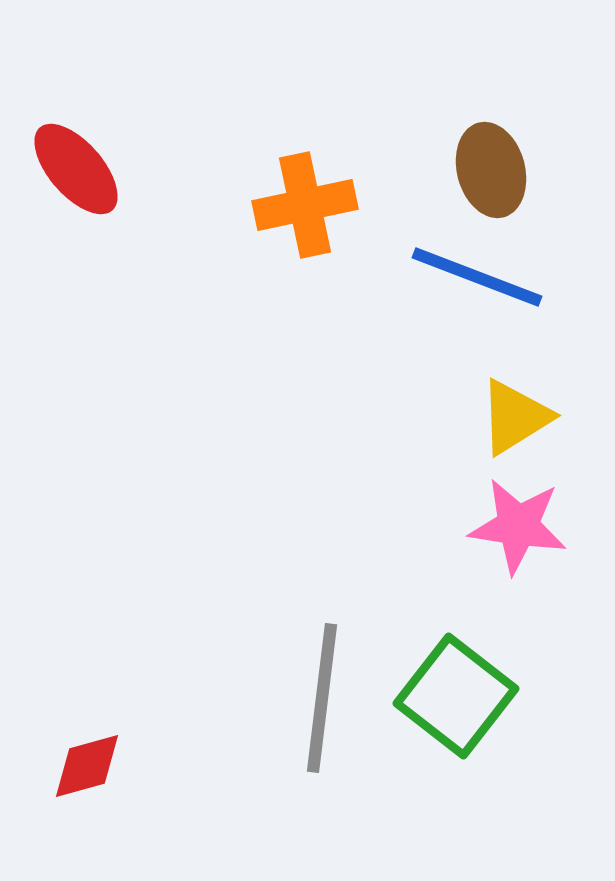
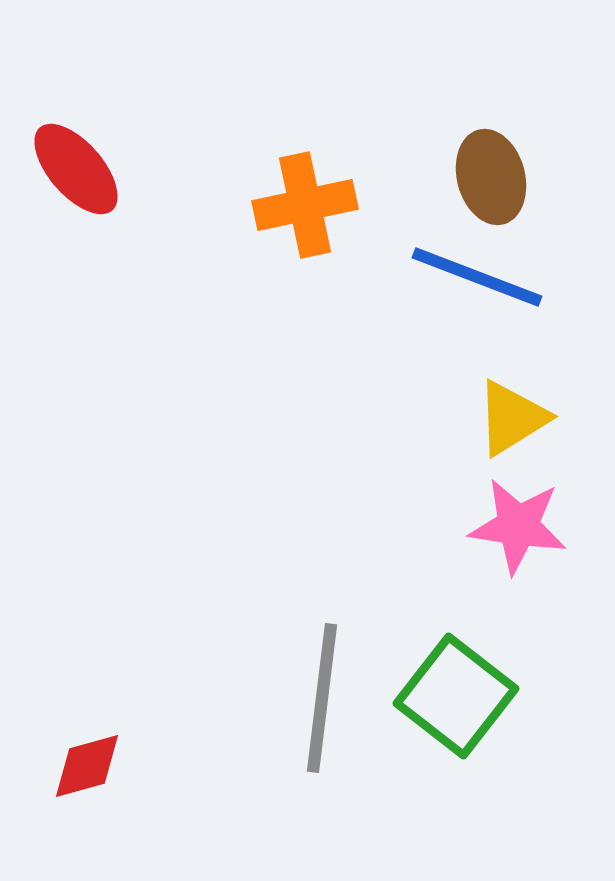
brown ellipse: moved 7 px down
yellow triangle: moved 3 px left, 1 px down
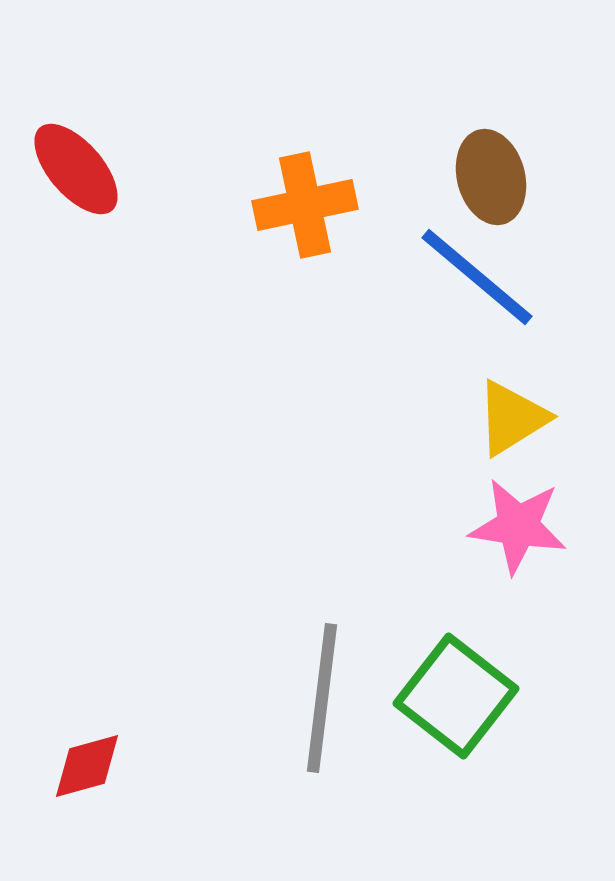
blue line: rotated 19 degrees clockwise
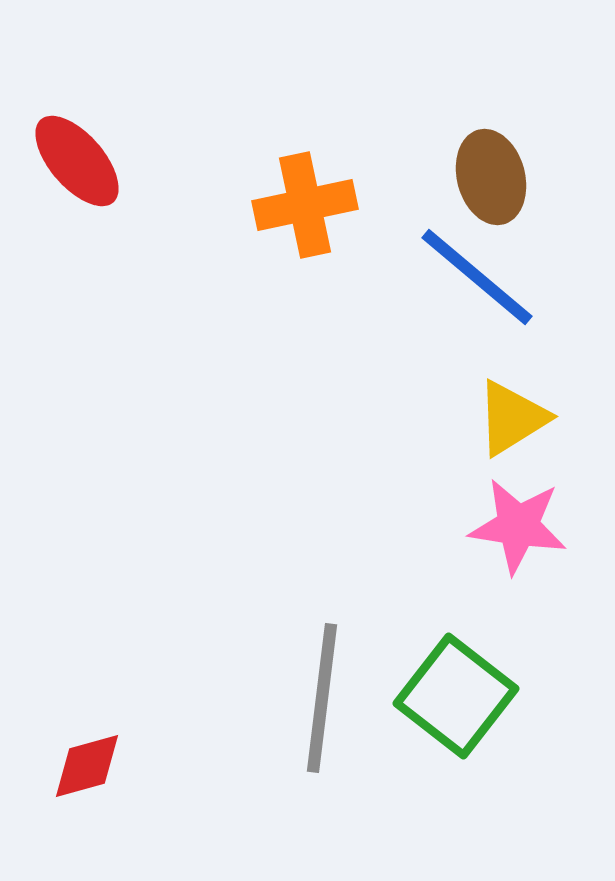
red ellipse: moved 1 px right, 8 px up
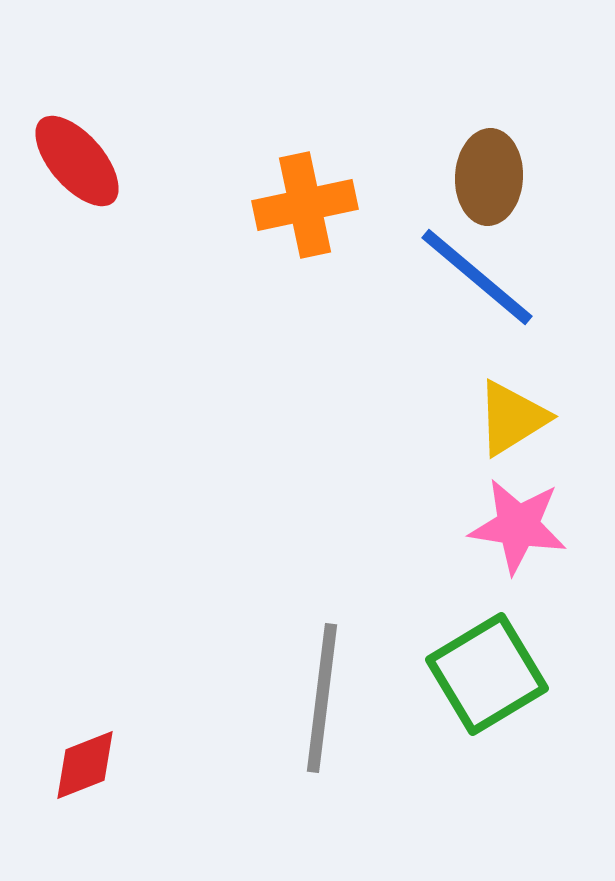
brown ellipse: moved 2 px left; rotated 18 degrees clockwise
green square: moved 31 px right, 22 px up; rotated 21 degrees clockwise
red diamond: moved 2 px left, 1 px up; rotated 6 degrees counterclockwise
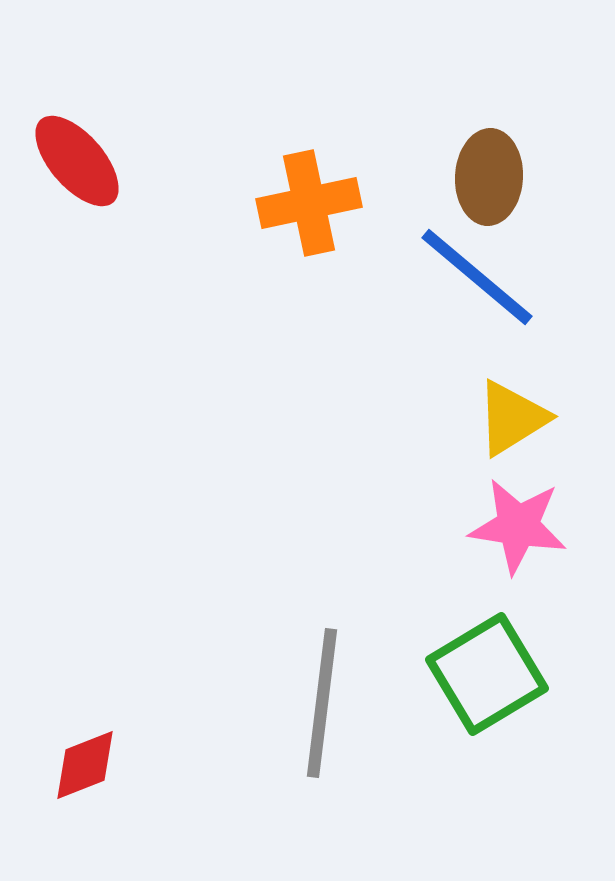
orange cross: moved 4 px right, 2 px up
gray line: moved 5 px down
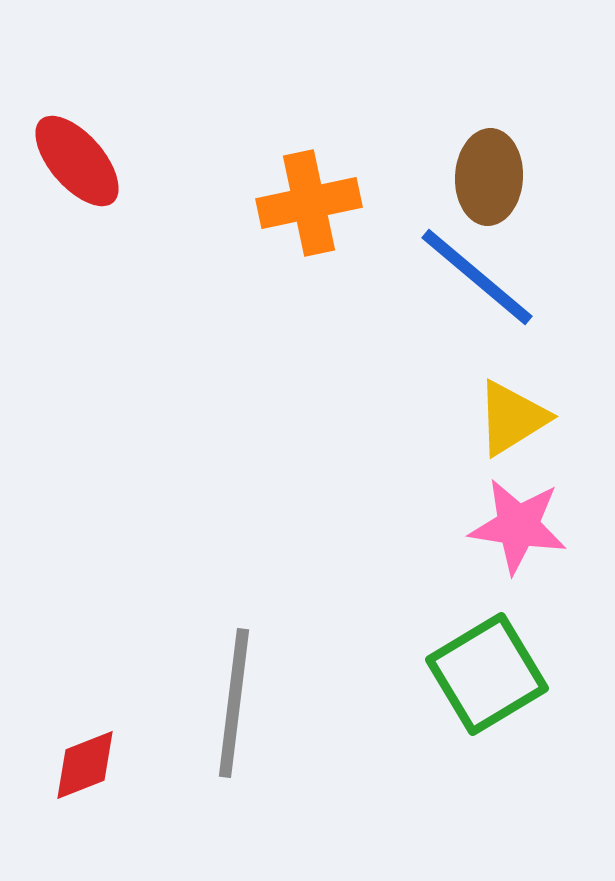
gray line: moved 88 px left
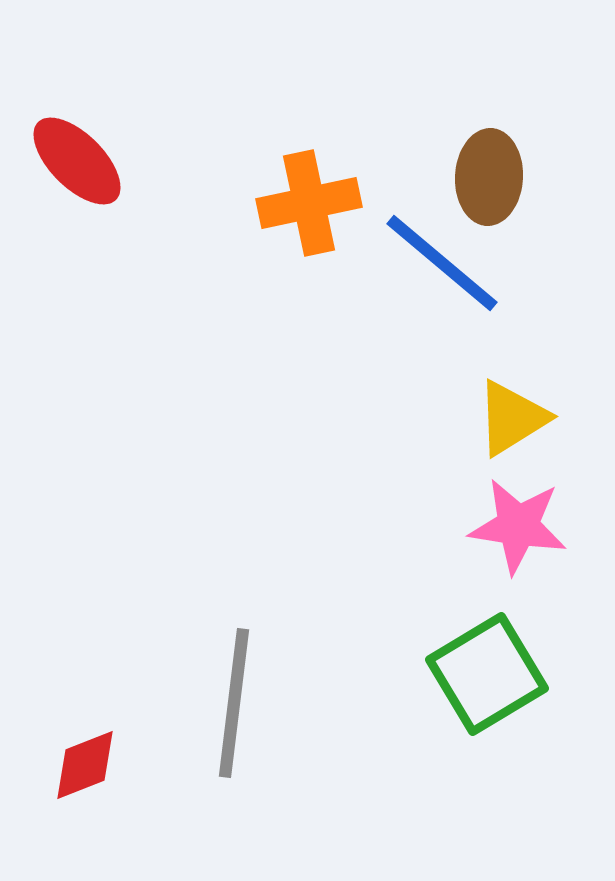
red ellipse: rotated 4 degrees counterclockwise
blue line: moved 35 px left, 14 px up
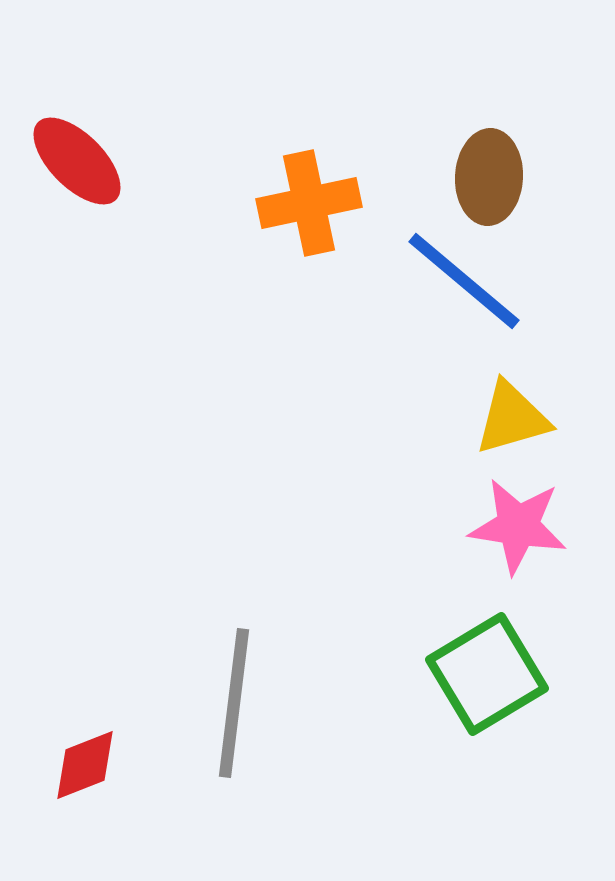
blue line: moved 22 px right, 18 px down
yellow triangle: rotated 16 degrees clockwise
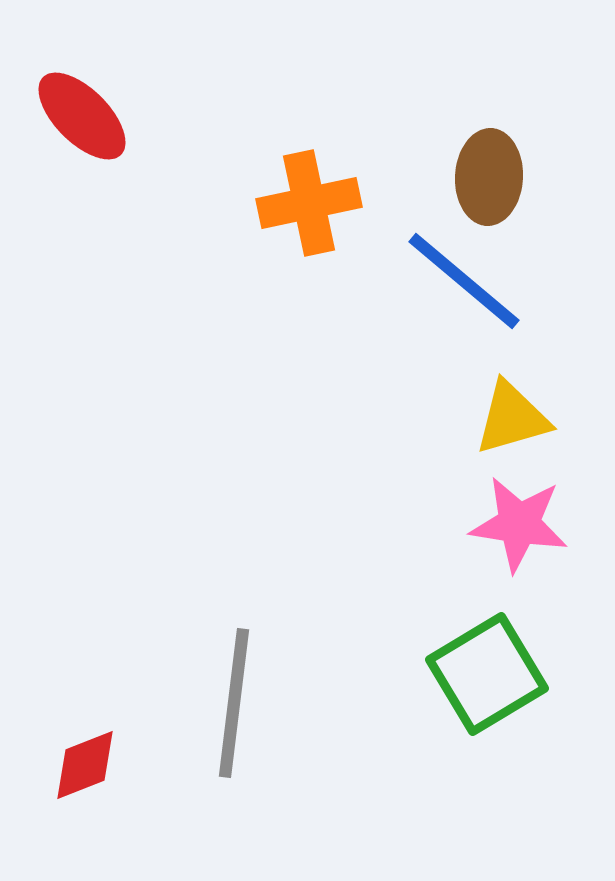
red ellipse: moved 5 px right, 45 px up
pink star: moved 1 px right, 2 px up
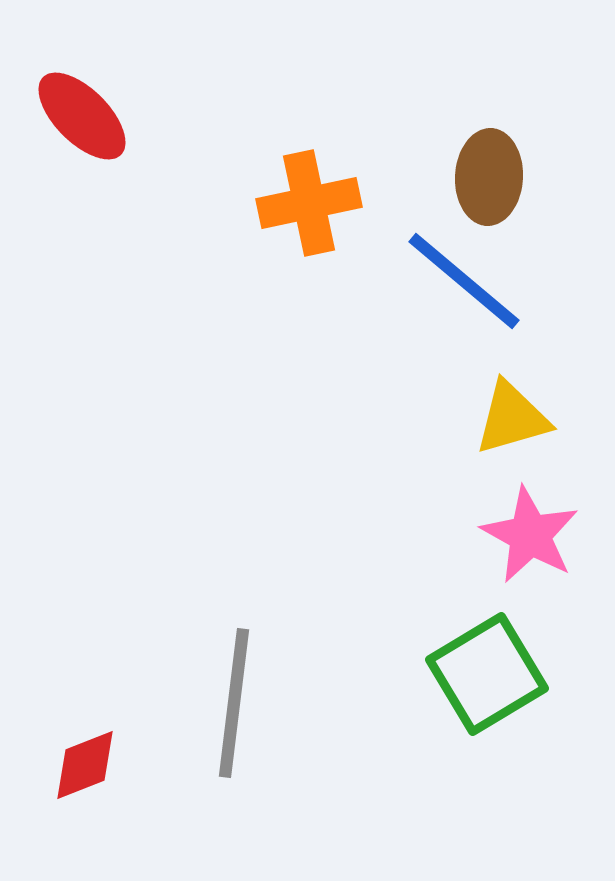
pink star: moved 11 px right, 11 px down; rotated 20 degrees clockwise
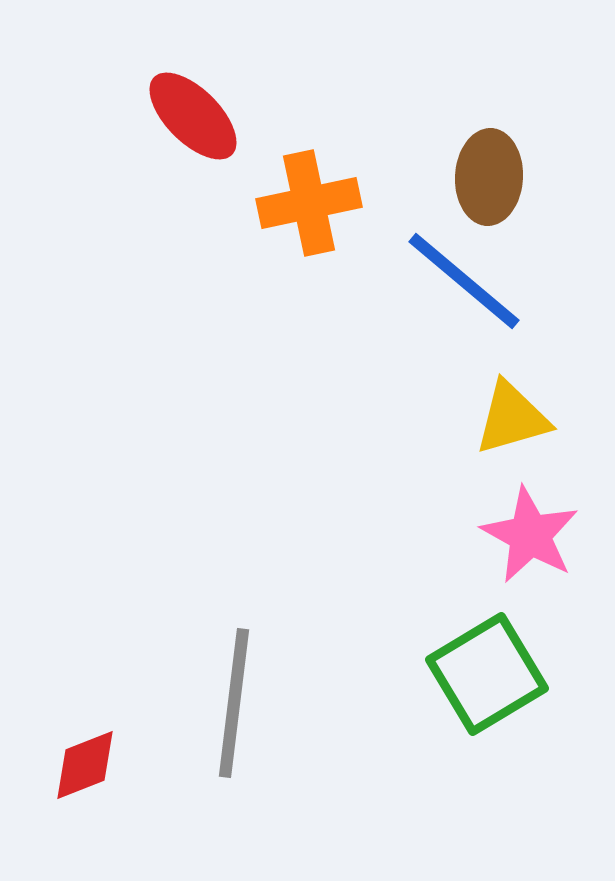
red ellipse: moved 111 px right
